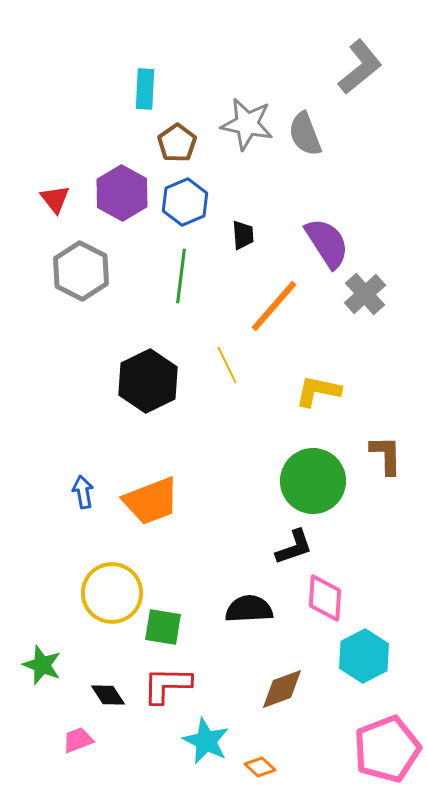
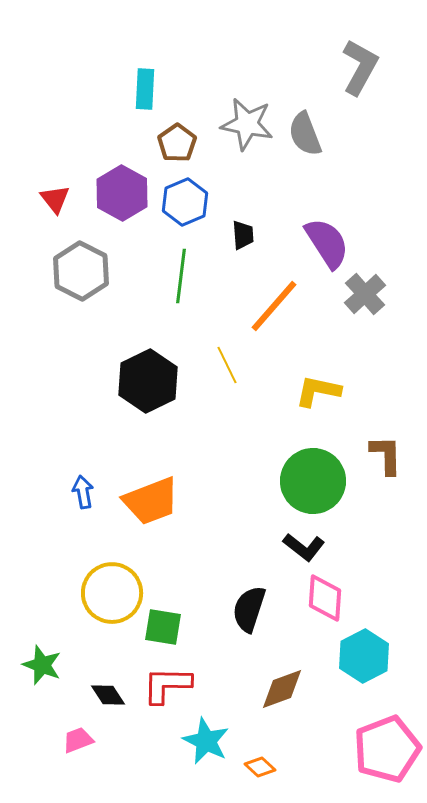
gray L-shape: rotated 22 degrees counterclockwise
black L-shape: moved 10 px right; rotated 57 degrees clockwise
black semicircle: rotated 69 degrees counterclockwise
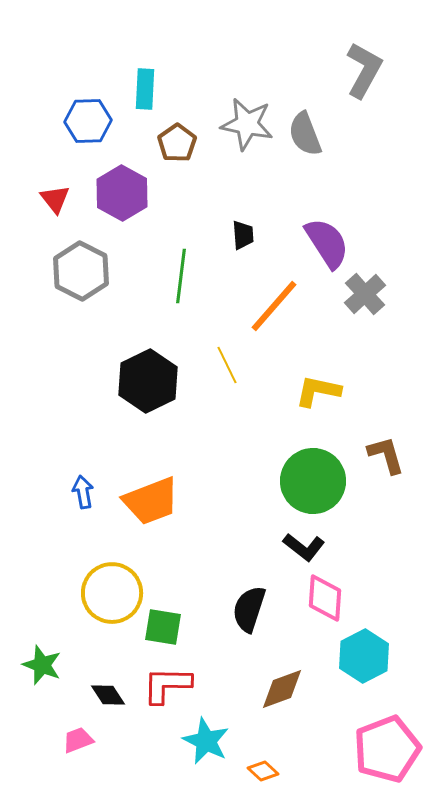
gray L-shape: moved 4 px right, 3 px down
blue hexagon: moved 97 px left, 81 px up; rotated 21 degrees clockwise
brown L-shape: rotated 15 degrees counterclockwise
orange diamond: moved 3 px right, 4 px down
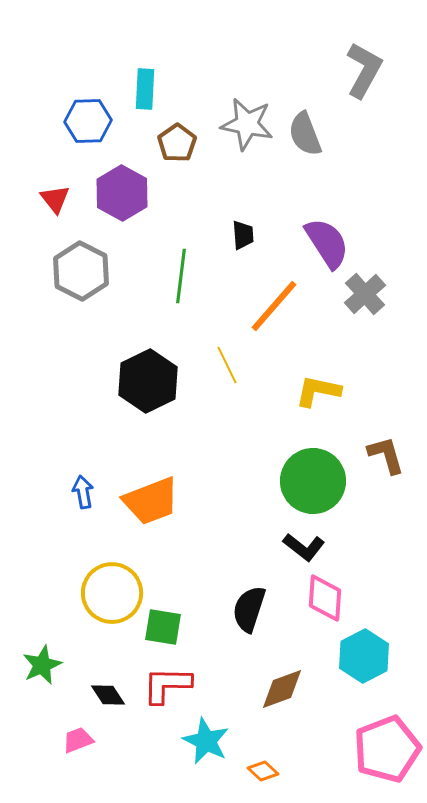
green star: rotated 27 degrees clockwise
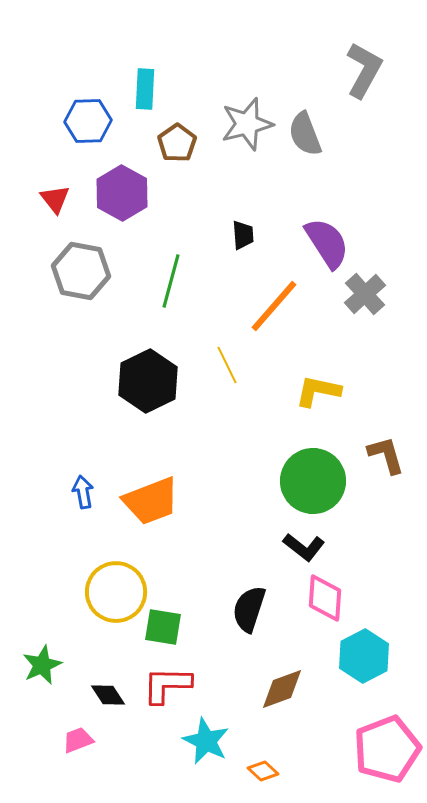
gray star: rotated 26 degrees counterclockwise
gray hexagon: rotated 16 degrees counterclockwise
green line: moved 10 px left, 5 px down; rotated 8 degrees clockwise
yellow circle: moved 4 px right, 1 px up
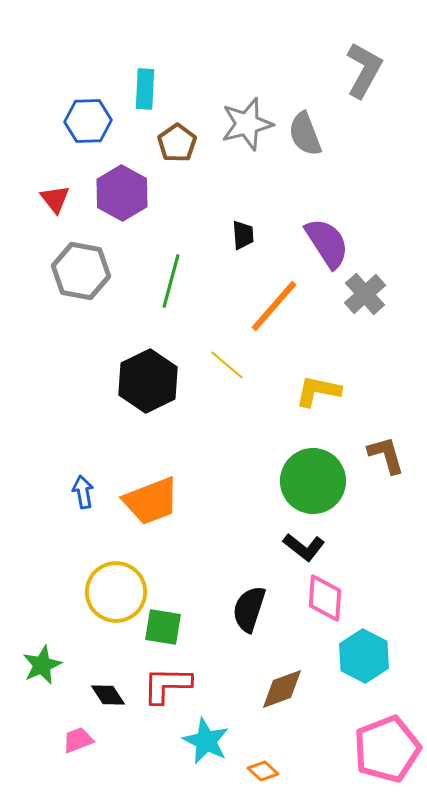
yellow line: rotated 24 degrees counterclockwise
cyan hexagon: rotated 6 degrees counterclockwise
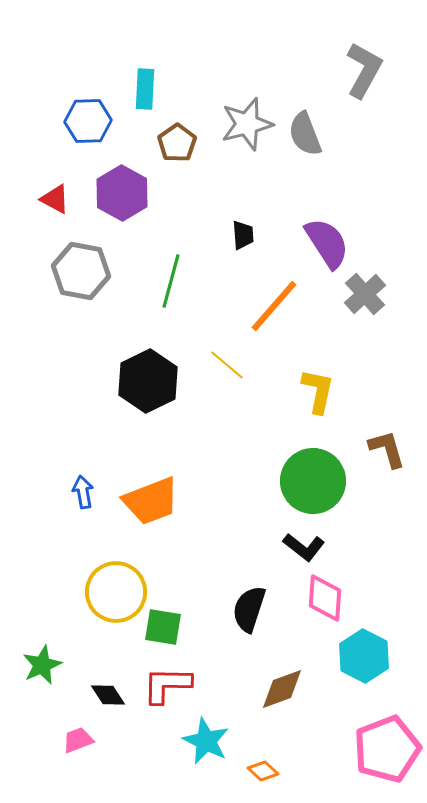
red triangle: rotated 24 degrees counterclockwise
yellow L-shape: rotated 90 degrees clockwise
brown L-shape: moved 1 px right, 6 px up
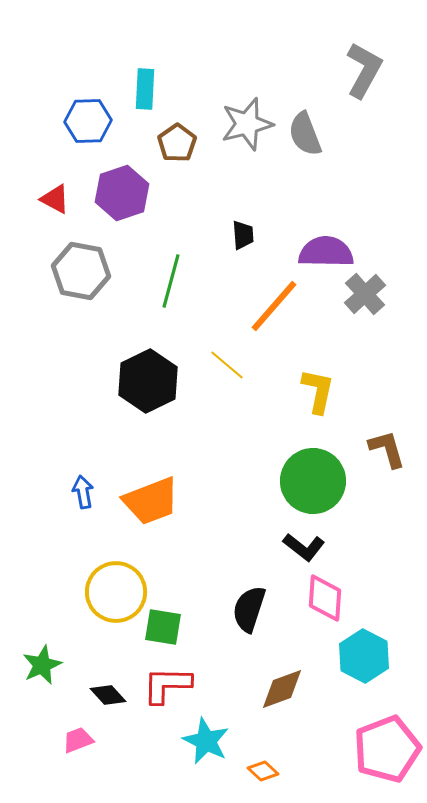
purple hexagon: rotated 12 degrees clockwise
purple semicircle: moved 1 px left, 9 px down; rotated 56 degrees counterclockwise
black diamond: rotated 9 degrees counterclockwise
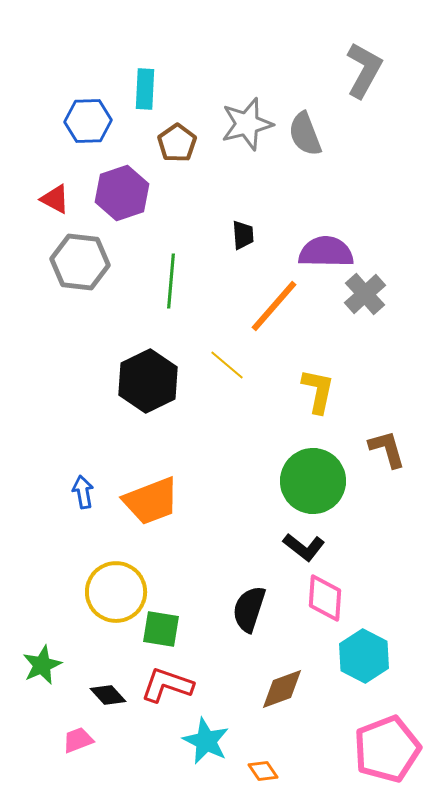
gray hexagon: moved 1 px left, 9 px up; rotated 4 degrees counterclockwise
green line: rotated 10 degrees counterclockwise
green square: moved 2 px left, 2 px down
red L-shape: rotated 18 degrees clockwise
orange diamond: rotated 12 degrees clockwise
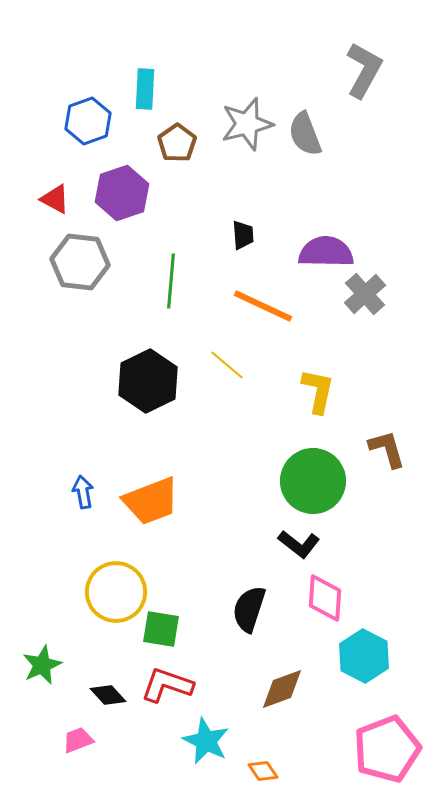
blue hexagon: rotated 18 degrees counterclockwise
orange line: moved 11 px left; rotated 74 degrees clockwise
black L-shape: moved 5 px left, 3 px up
